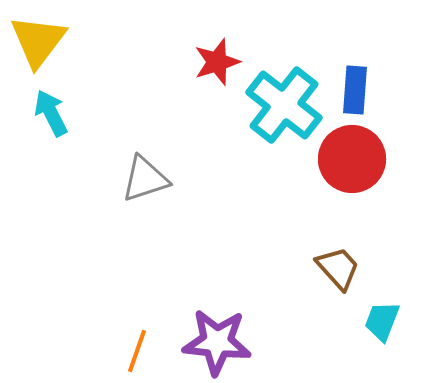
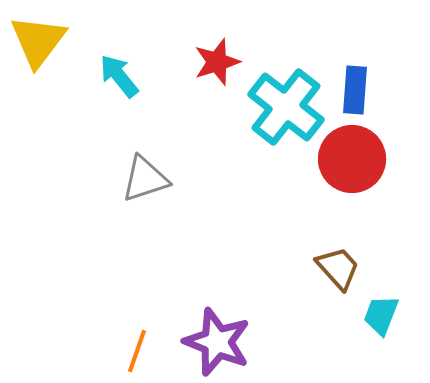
cyan cross: moved 2 px right, 2 px down
cyan arrow: moved 68 px right, 37 px up; rotated 12 degrees counterclockwise
cyan trapezoid: moved 1 px left, 6 px up
purple star: rotated 16 degrees clockwise
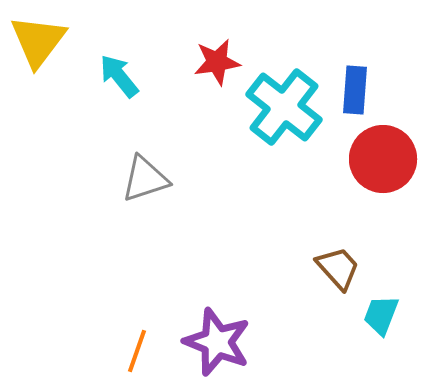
red star: rotated 9 degrees clockwise
cyan cross: moved 2 px left
red circle: moved 31 px right
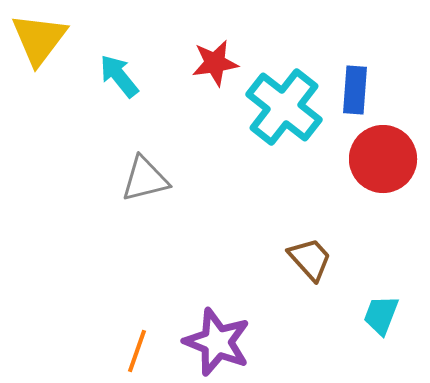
yellow triangle: moved 1 px right, 2 px up
red star: moved 2 px left, 1 px down
gray triangle: rotated 4 degrees clockwise
brown trapezoid: moved 28 px left, 9 px up
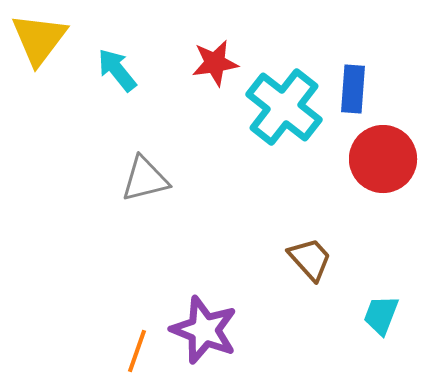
cyan arrow: moved 2 px left, 6 px up
blue rectangle: moved 2 px left, 1 px up
purple star: moved 13 px left, 12 px up
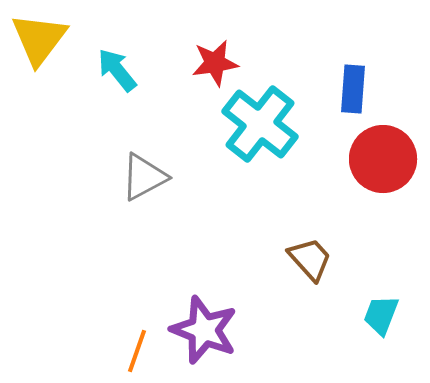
cyan cross: moved 24 px left, 17 px down
gray triangle: moved 1 px left, 2 px up; rotated 14 degrees counterclockwise
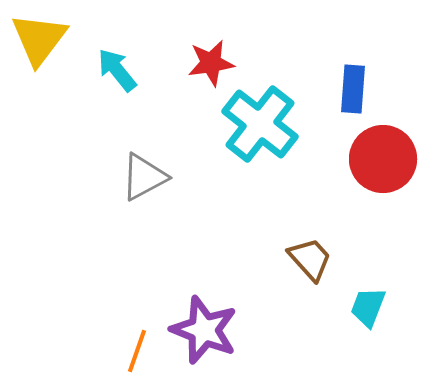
red star: moved 4 px left
cyan trapezoid: moved 13 px left, 8 px up
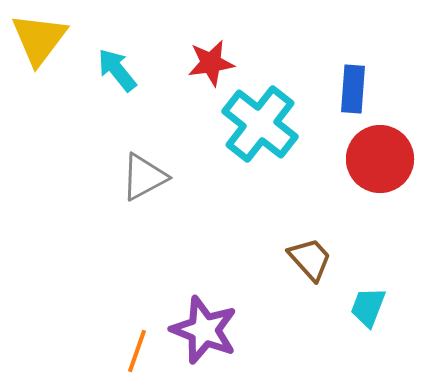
red circle: moved 3 px left
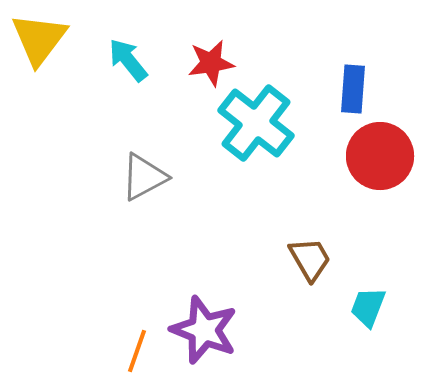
cyan arrow: moved 11 px right, 10 px up
cyan cross: moved 4 px left, 1 px up
red circle: moved 3 px up
brown trapezoid: rotated 12 degrees clockwise
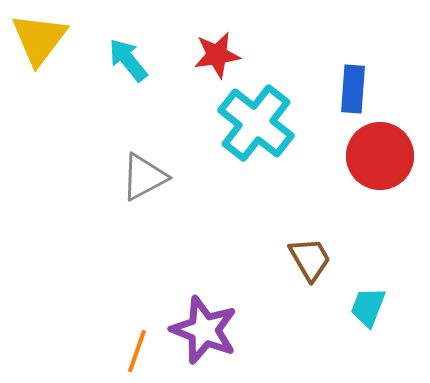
red star: moved 6 px right, 8 px up
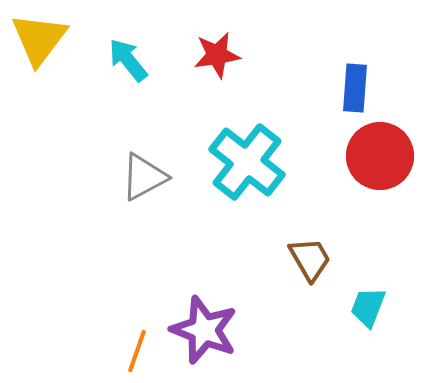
blue rectangle: moved 2 px right, 1 px up
cyan cross: moved 9 px left, 39 px down
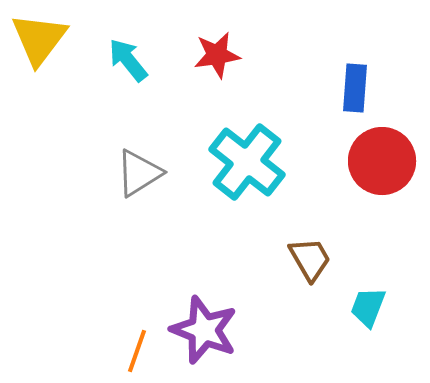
red circle: moved 2 px right, 5 px down
gray triangle: moved 5 px left, 4 px up; rotated 4 degrees counterclockwise
